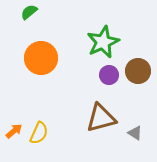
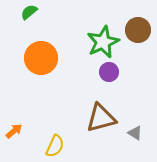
brown circle: moved 41 px up
purple circle: moved 3 px up
yellow semicircle: moved 16 px right, 13 px down
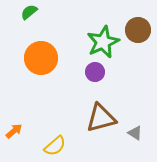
purple circle: moved 14 px left
yellow semicircle: rotated 25 degrees clockwise
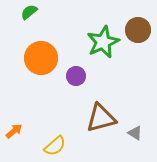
purple circle: moved 19 px left, 4 px down
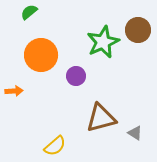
orange circle: moved 3 px up
orange arrow: moved 40 px up; rotated 36 degrees clockwise
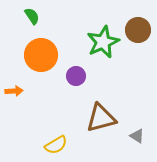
green semicircle: moved 3 px right, 4 px down; rotated 96 degrees clockwise
gray triangle: moved 2 px right, 3 px down
yellow semicircle: moved 1 px right, 1 px up; rotated 10 degrees clockwise
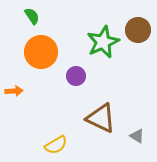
orange circle: moved 3 px up
brown triangle: rotated 40 degrees clockwise
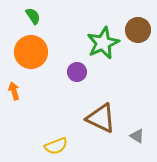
green semicircle: moved 1 px right
green star: moved 1 px down
orange circle: moved 10 px left
purple circle: moved 1 px right, 4 px up
orange arrow: rotated 102 degrees counterclockwise
yellow semicircle: moved 1 px down; rotated 10 degrees clockwise
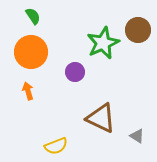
purple circle: moved 2 px left
orange arrow: moved 14 px right
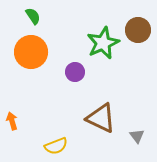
orange arrow: moved 16 px left, 30 px down
gray triangle: rotated 21 degrees clockwise
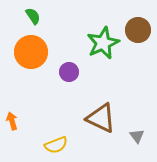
purple circle: moved 6 px left
yellow semicircle: moved 1 px up
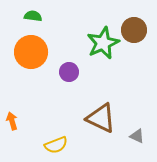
green semicircle: rotated 48 degrees counterclockwise
brown circle: moved 4 px left
gray triangle: rotated 28 degrees counterclockwise
